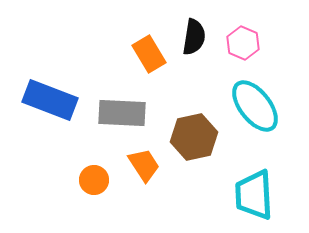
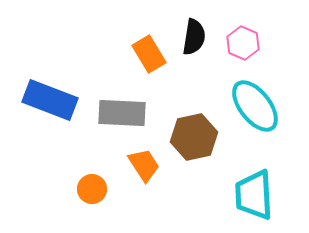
orange circle: moved 2 px left, 9 px down
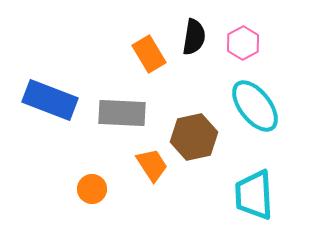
pink hexagon: rotated 8 degrees clockwise
orange trapezoid: moved 8 px right
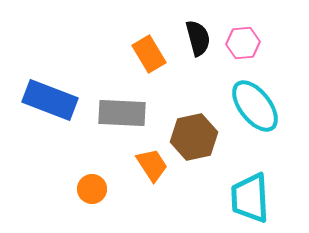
black semicircle: moved 4 px right, 1 px down; rotated 24 degrees counterclockwise
pink hexagon: rotated 24 degrees clockwise
cyan trapezoid: moved 4 px left, 3 px down
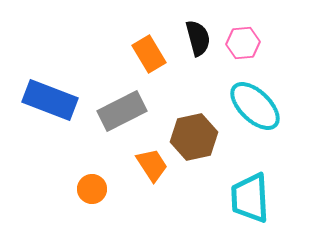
cyan ellipse: rotated 8 degrees counterclockwise
gray rectangle: moved 2 px up; rotated 30 degrees counterclockwise
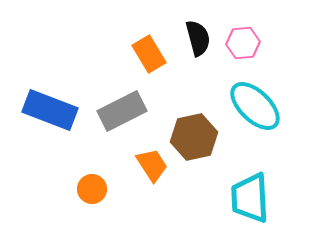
blue rectangle: moved 10 px down
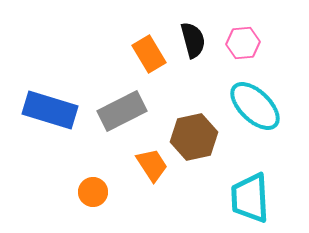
black semicircle: moved 5 px left, 2 px down
blue rectangle: rotated 4 degrees counterclockwise
orange circle: moved 1 px right, 3 px down
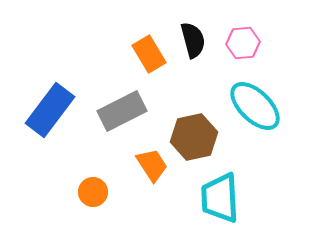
blue rectangle: rotated 70 degrees counterclockwise
cyan trapezoid: moved 30 px left
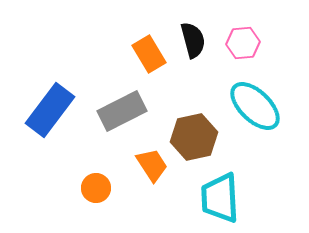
orange circle: moved 3 px right, 4 px up
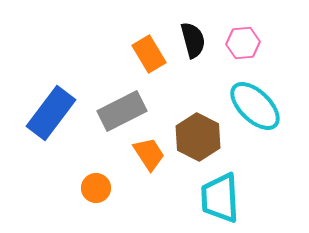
blue rectangle: moved 1 px right, 3 px down
brown hexagon: moved 4 px right; rotated 21 degrees counterclockwise
orange trapezoid: moved 3 px left, 11 px up
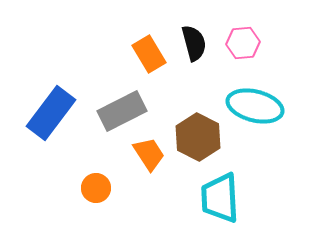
black semicircle: moved 1 px right, 3 px down
cyan ellipse: rotated 30 degrees counterclockwise
